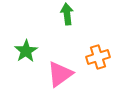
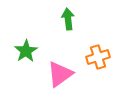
green arrow: moved 1 px right, 5 px down
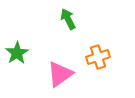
green arrow: rotated 20 degrees counterclockwise
green star: moved 9 px left, 2 px down
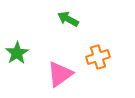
green arrow: rotated 35 degrees counterclockwise
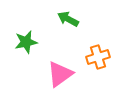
green star: moved 9 px right, 11 px up; rotated 20 degrees clockwise
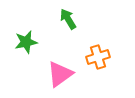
green arrow: rotated 30 degrees clockwise
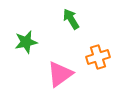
green arrow: moved 3 px right
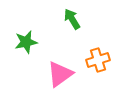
green arrow: moved 1 px right
orange cross: moved 3 px down
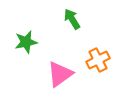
orange cross: rotated 10 degrees counterclockwise
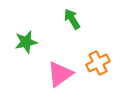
orange cross: moved 3 px down
